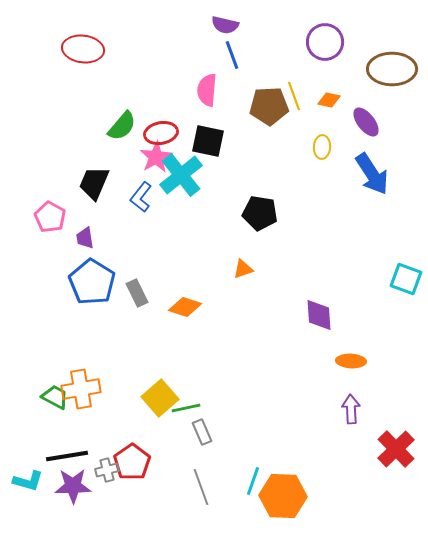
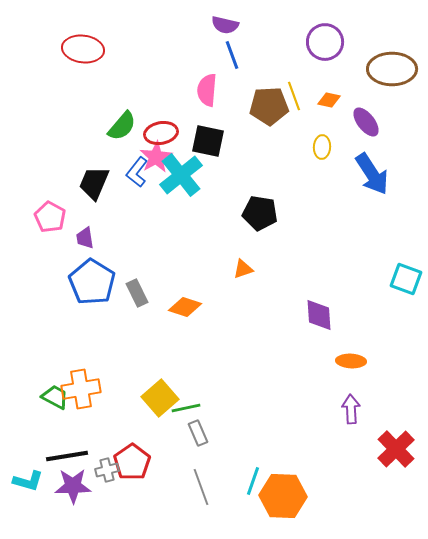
blue L-shape at (141, 197): moved 4 px left, 25 px up
gray rectangle at (202, 432): moved 4 px left, 1 px down
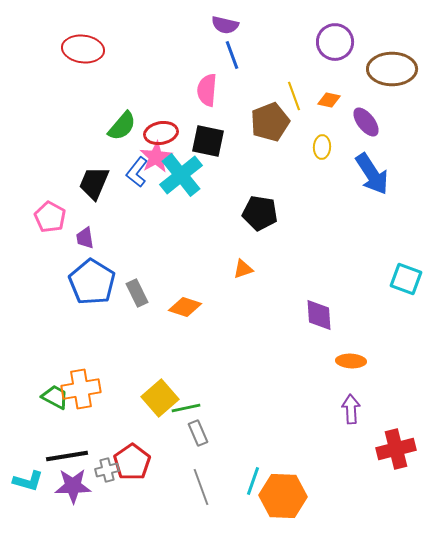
purple circle at (325, 42): moved 10 px right
brown pentagon at (269, 106): moved 1 px right, 16 px down; rotated 18 degrees counterclockwise
red cross at (396, 449): rotated 30 degrees clockwise
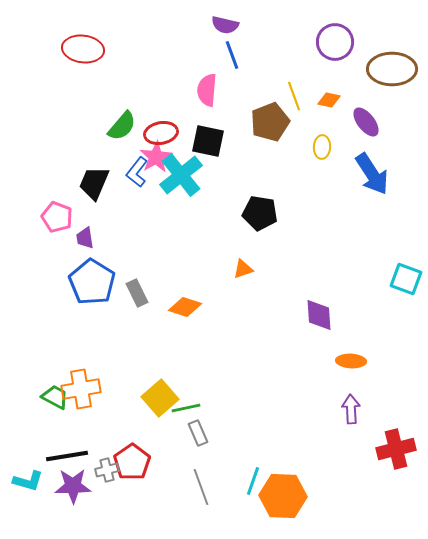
pink pentagon at (50, 217): moved 7 px right; rotated 8 degrees counterclockwise
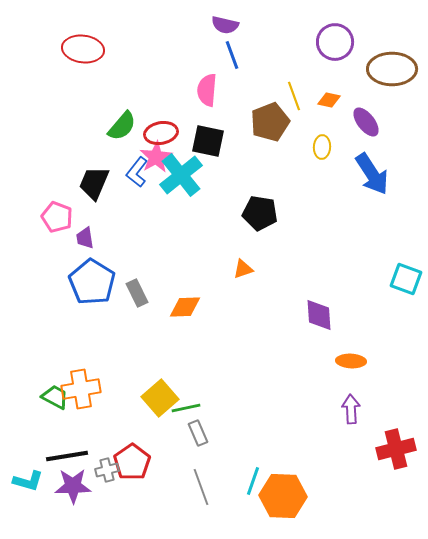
orange diamond at (185, 307): rotated 20 degrees counterclockwise
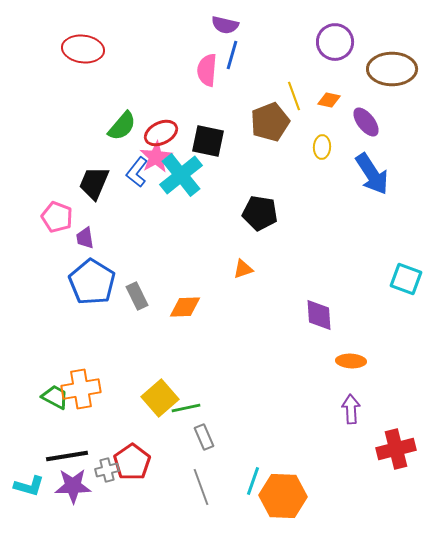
blue line at (232, 55): rotated 36 degrees clockwise
pink semicircle at (207, 90): moved 20 px up
red ellipse at (161, 133): rotated 16 degrees counterclockwise
gray rectangle at (137, 293): moved 3 px down
gray rectangle at (198, 433): moved 6 px right, 4 px down
cyan L-shape at (28, 481): moved 1 px right, 5 px down
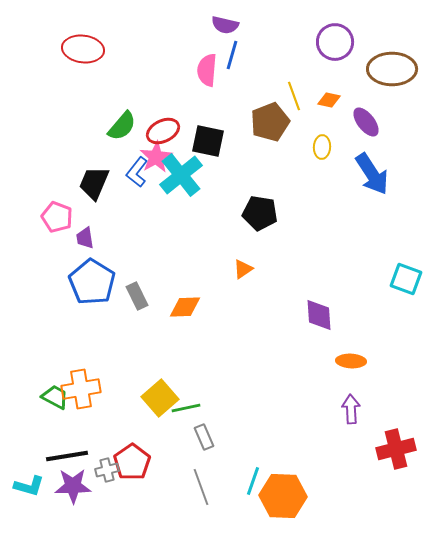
red ellipse at (161, 133): moved 2 px right, 2 px up
orange triangle at (243, 269): rotated 15 degrees counterclockwise
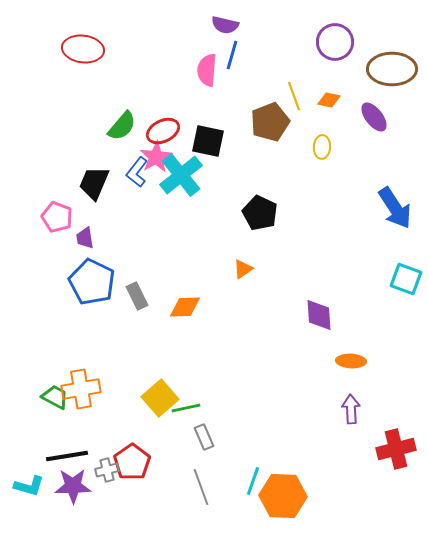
purple ellipse at (366, 122): moved 8 px right, 5 px up
blue arrow at (372, 174): moved 23 px right, 34 px down
black pentagon at (260, 213): rotated 16 degrees clockwise
blue pentagon at (92, 282): rotated 6 degrees counterclockwise
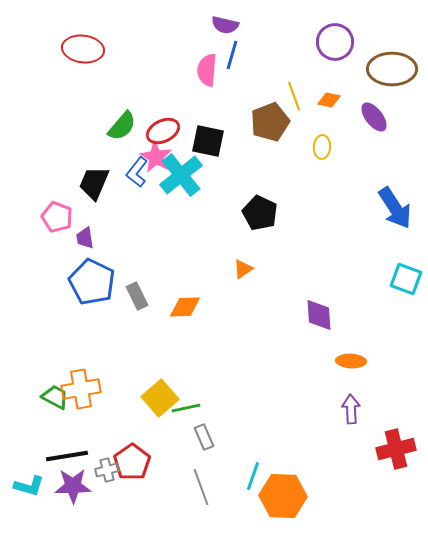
pink star at (156, 157): rotated 12 degrees counterclockwise
cyan line at (253, 481): moved 5 px up
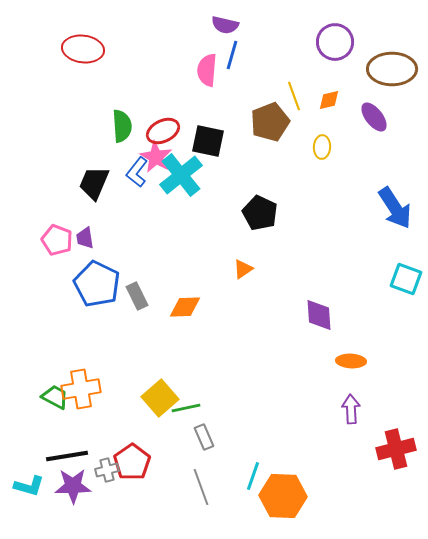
orange diamond at (329, 100): rotated 25 degrees counterclockwise
green semicircle at (122, 126): rotated 44 degrees counterclockwise
pink pentagon at (57, 217): moved 23 px down
blue pentagon at (92, 282): moved 5 px right, 2 px down
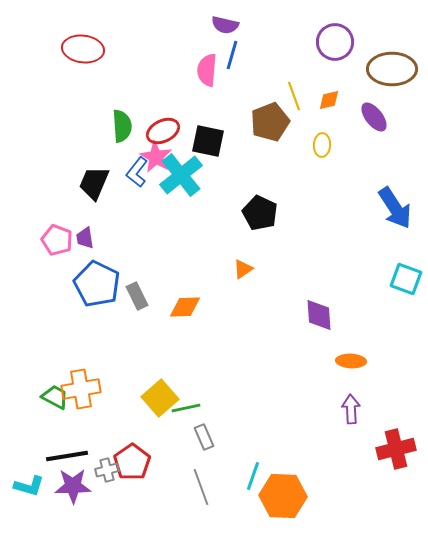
yellow ellipse at (322, 147): moved 2 px up
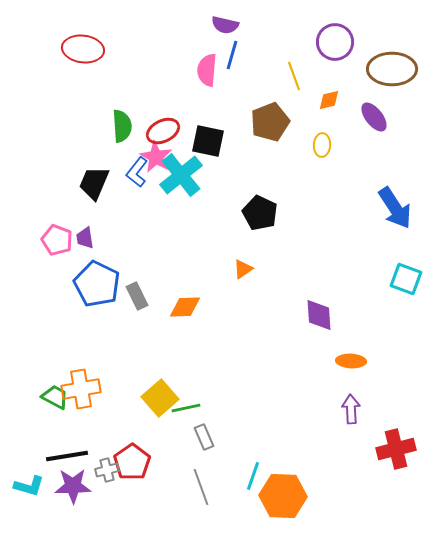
yellow line at (294, 96): moved 20 px up
